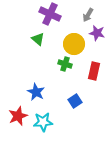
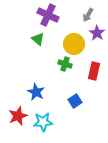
purple cross: moved 2 px left, 1 px down
purple star: rotated 21 degrees clockwise
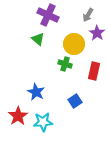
red star: rotated 12 degrees counterclockwise
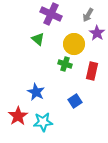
purple cross: moved 3 px right, 1 px up
red rectangle: moved 2 px left
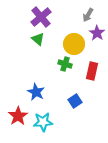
purple cross: moved 10 px left, 3 px down; rotated 25 degrees clockwise
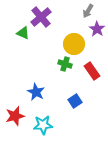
gray arrow: moved 4 px up
purple star: moved 4 px up
green triangle: moved 15 px left, 6 px up; rotated 16 degrees counterclockwise
red rectangle: rotated 48 degrees counterclockwise
red star: moved 3 px left; rotated 18 degrees clockwise
cyan star: moved 3 px down
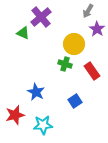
red star: moved 1 px up
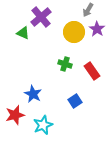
gray arrow: moved 1 px up
yellow circle: moved 12 px up
blue star: moved 3 px left, 2 px down
cyan star: rotated 18 degrees counterclockwise
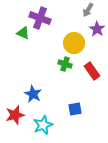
purple cross: moved 1 px left, 1 px down; rotated 30 degrees counterclockwise
yellow circle: moved 11 px down
blue square: moved 8 px down; rotated 24 degrees clockwise
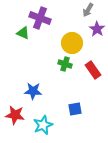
yellow circle: moved 2 px left
red rectangle: moved 1 px right, 1 px up
blue star: moved 3 px up; rotated 24 degrees counterclockwise
red star: rotated 24 degrees clockwise
